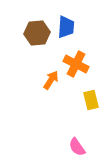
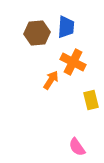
orange cross: moved 3 px left, 2 px up
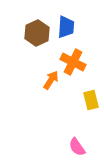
brown hexagon: rotated 20 degrees counterclockwise
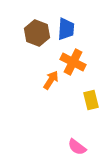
blue trapezoid: moved 2 px down
brown hexagon: rotated 15 degrees counterclockwise
pink semicircle: rotated 18 degrees counterclockwise
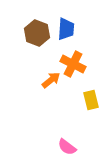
orange cross: moved 2 px down
orange arrow: rotated 18 degrees clockwise
pink semicircle: moved 10 px left
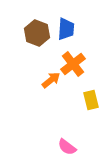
orange cross: rotated 25 degrees clockwise
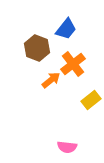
blue trapezoid: rotated 35 degrees clockwise
brown hexagon: moved 15 px down
yellow rectangle: rotated 66 degrees clockwise
pink semicircle: rotated 30 degrees counterclockwise
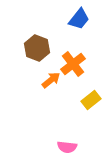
blue trapezoid: moved 13 px right, 10 px up
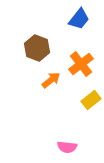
orange cross: moved 8 px right
